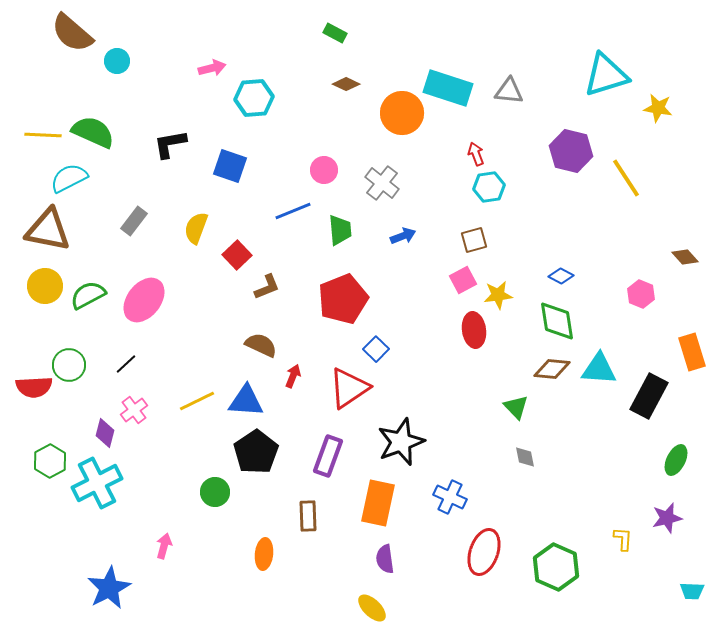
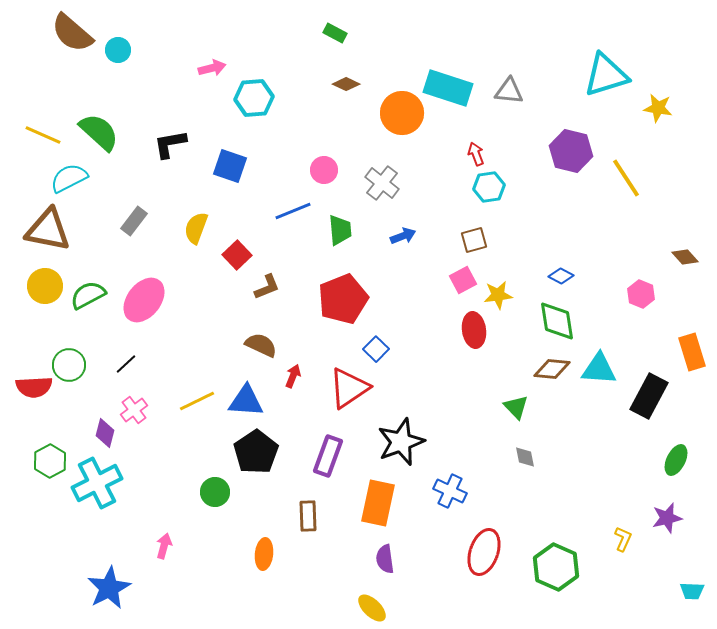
cyan circle at (117, 61): moved 1 px right, 11 px up
green semicircle at (93, 132): moved 6 px right; rotated 18 degrees clockwise
yellow line at (43, 135): rotated 21 degrees clockwise
blue cross at (450, 497): moved 6 px up
yellow L-shape at (623, 539): rotated 20 degrees clockwise
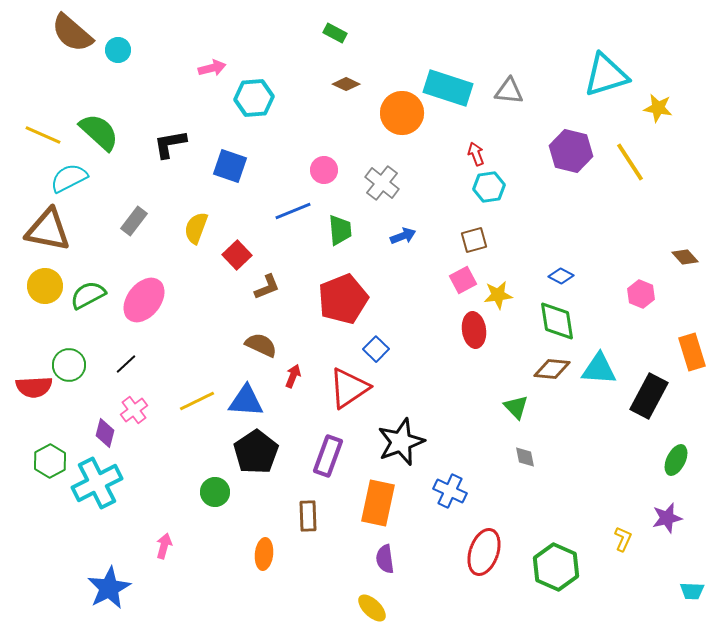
yellow line at (626, 178): moved 4 px right, 16 px up
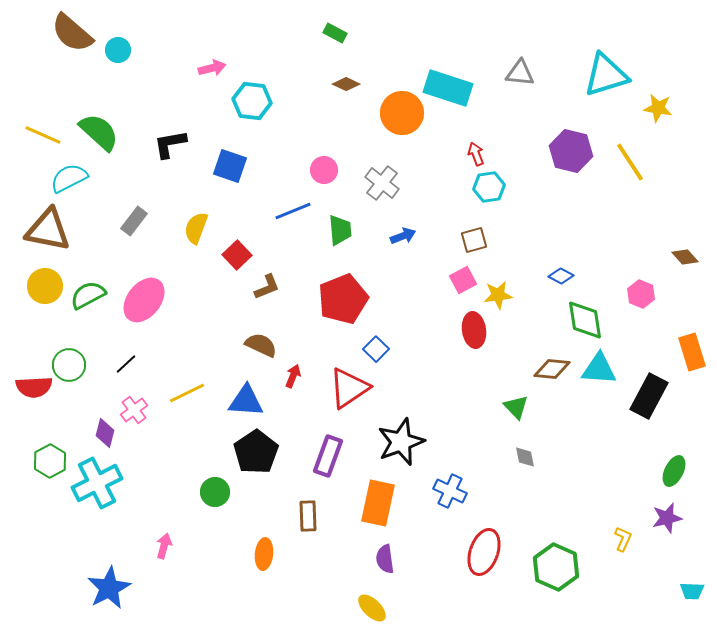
gray triangle at (509, 91): moved 11 px right, 18 px up
cyan hexagon at (254, 98): moved 2 px left, 3 px down; rotated 12 degrees clockwise
green diamond at (557, 321): moved 28 px right, 1 px up
yellow line at (197, 401): moved 10 px left, 8 px up
green ellipse at (676, 460): moved 2 px left, 11 px down
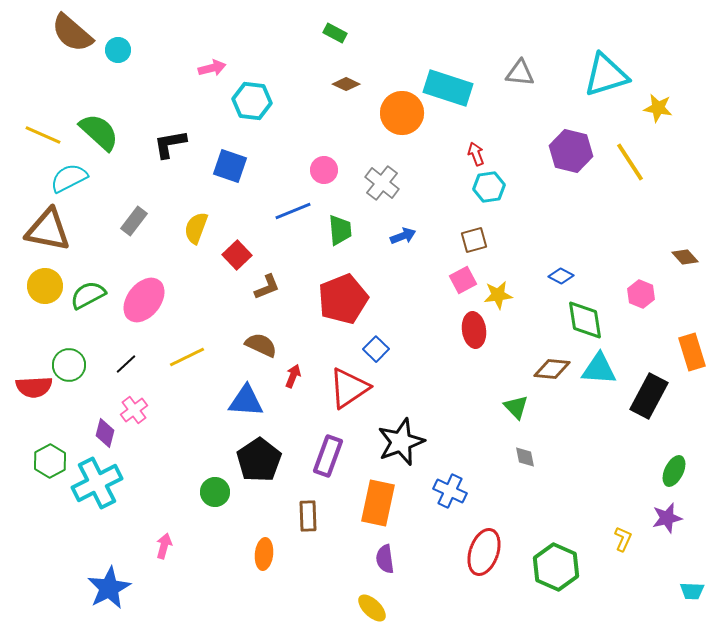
yellow line at (187, 393): moved 36 px up
black pentagon at (256, 452): moved 3 px right, 8 px down
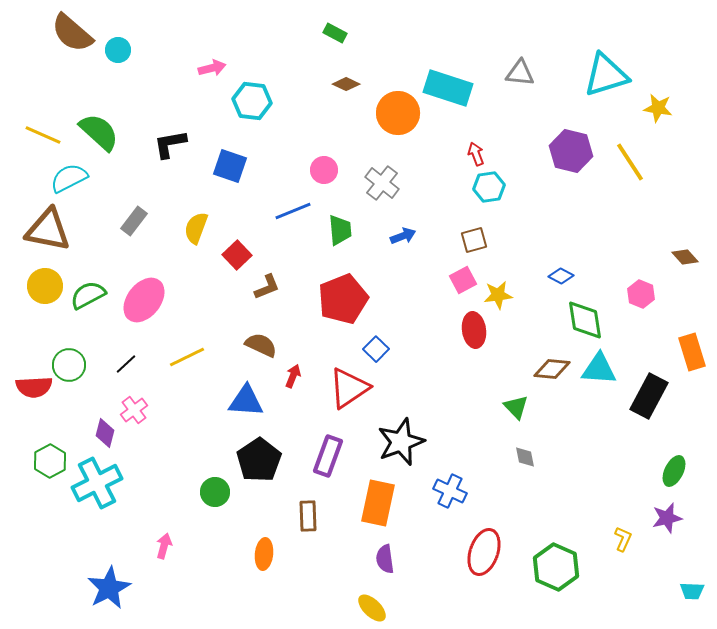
orange circle at (402, 113): moved 4 px left
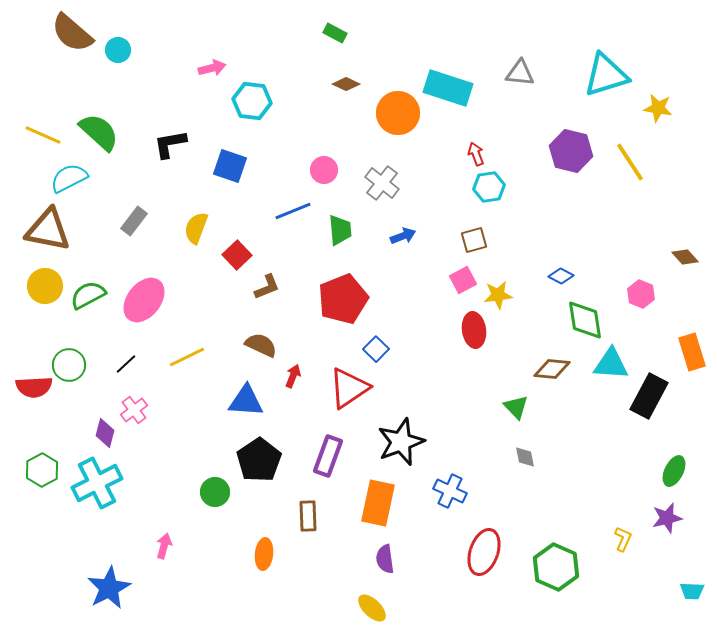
cyan triangle at (599, 369): moved 12 px right, 5 px up
green hexagon at (50, 461): moved 8 px left, 9 px down
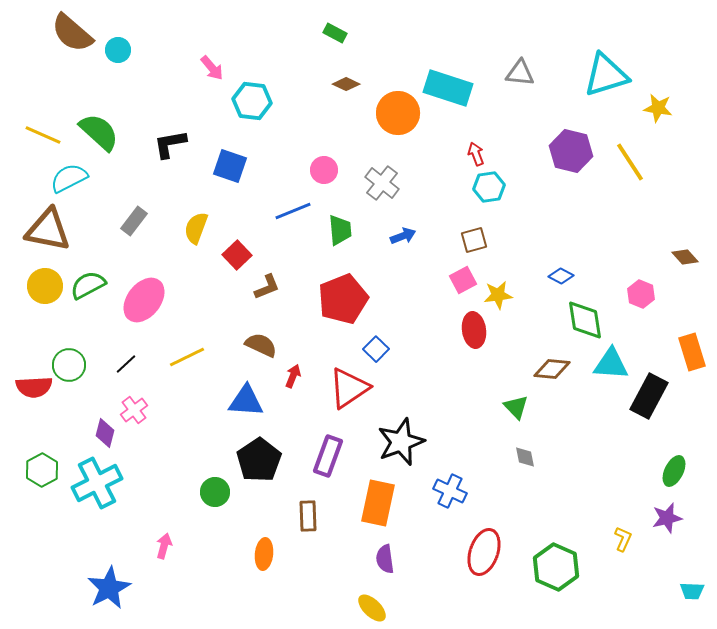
pink arrow at (212, 68): rotated 64 degrees clockwise
green semicircle at (88, 295): moved 10 px up
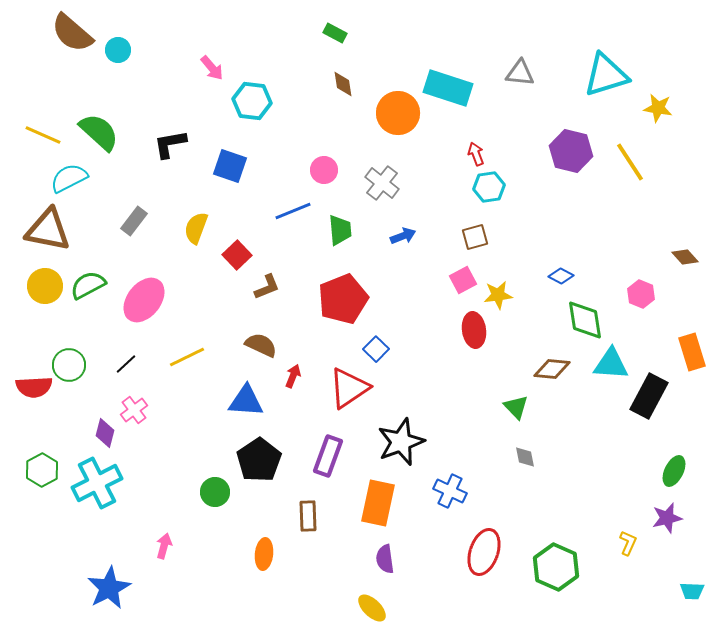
brown diamond at (346, 84): moved 3 px left; rotated 56 degrees clockwise
brown square at (474, 240): moved 1 px right, 3 px up
yellow L-shape at (623, 539): moved 5 px right, 4 px down
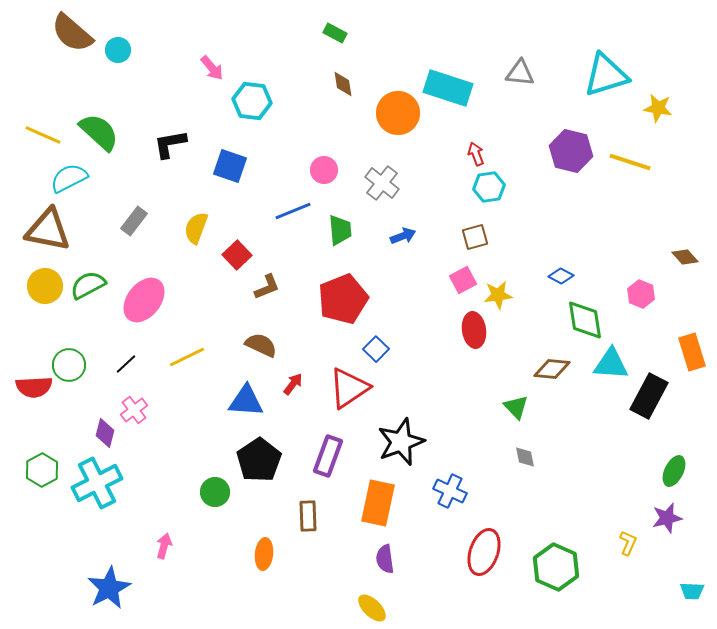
yellow line at (630, 162): rotated 39 degrees counterclockwise
red arrow at (293, 376): moved 8 px down; rotated 15 degrees clockwise
